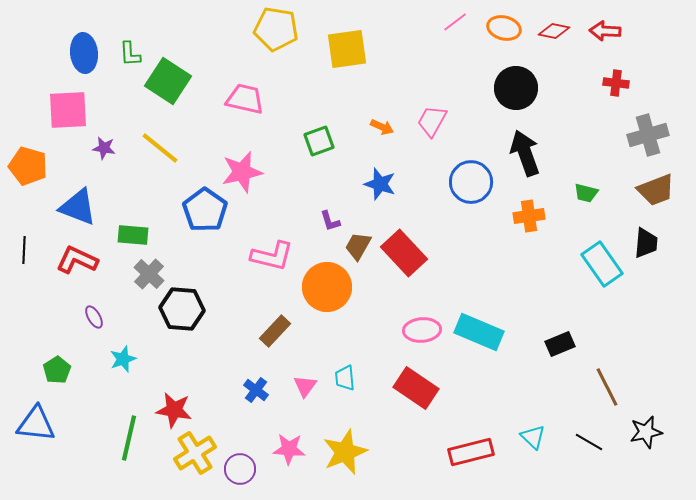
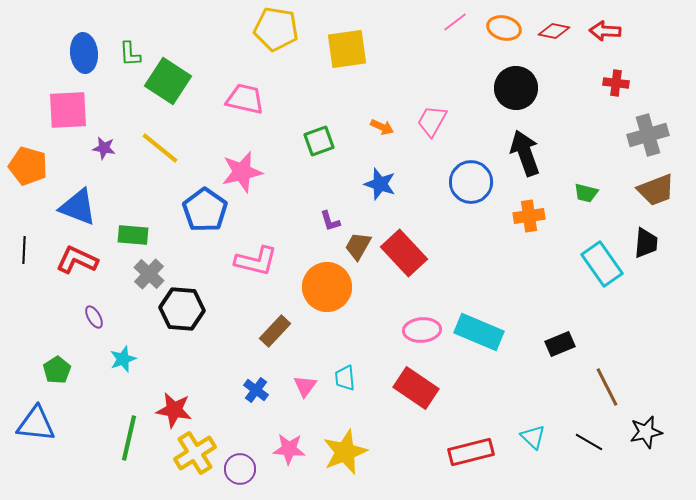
pink L-shape at (272, 256): moved 16 px left, 5 px down
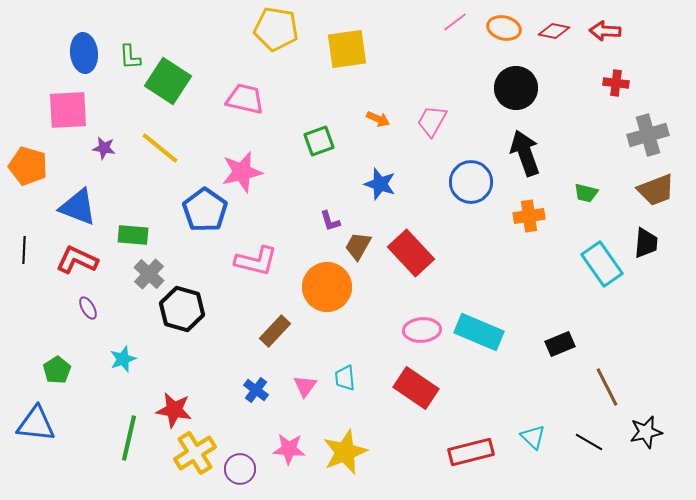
green L-shape at (130, 54): moved 3 px down
orange arrow at (382, 127): moved 4 px left, 8 px up
red rectangle at (404, 253): moved 7 px right
black hexagon at (182, 309): rotated 12 degrees clockwise
purple ellipse at (94, 317): moved 6 px left, 9 px up
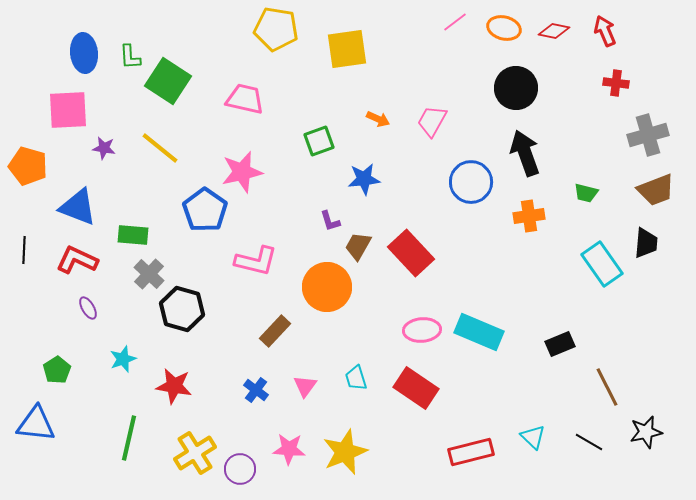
red arrow at (605, 31): rotated 64 degrees clockwise
blue star at (380, 184): moved 16 px left, 5 px up; rotated 24 degrees counterclockwise
cyan trapezoid at (345, 378): moved 11 px right; rotated 12 degrees counterclockwise
red star at (174, 410): moved 24 px up
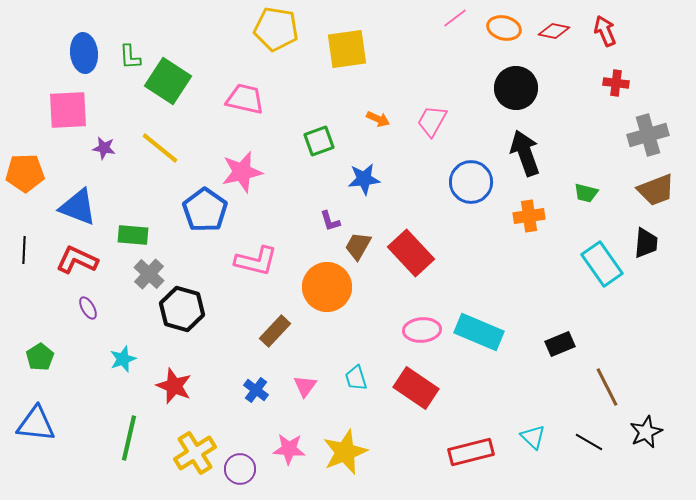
pink line at (455, 22): moved 4 px up
orange pentagon at (28, 166): moved 3 px left, 7 px down; rotated 18 degrees counterclockwise
green pentagon at (57, 370): moved 17 px left, 13 px up
red star at (174, 386): rotated 12 degrees clockwise
black star at (646, 432): rotated 12 degrees counterclockwise
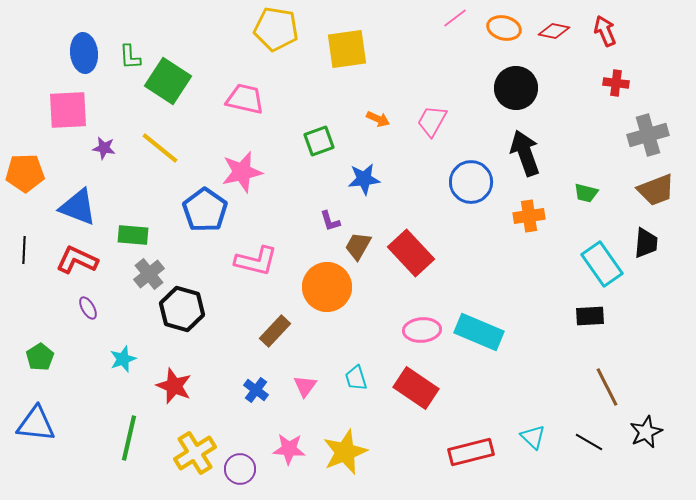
gray cross at (149, 274): rotated 8 degrees clockwise
black rectangle at (560, 344): moved 30 px right, 28 px up; rotated 20 degrees clockwise
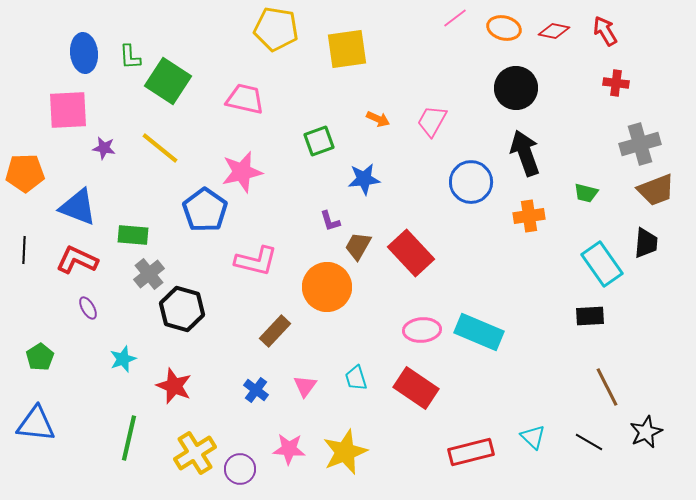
red arrow at (605, 31): rotated 8 degrees counterclockwise
gray cross at (648, 135): moved 8 px left, 9 px down
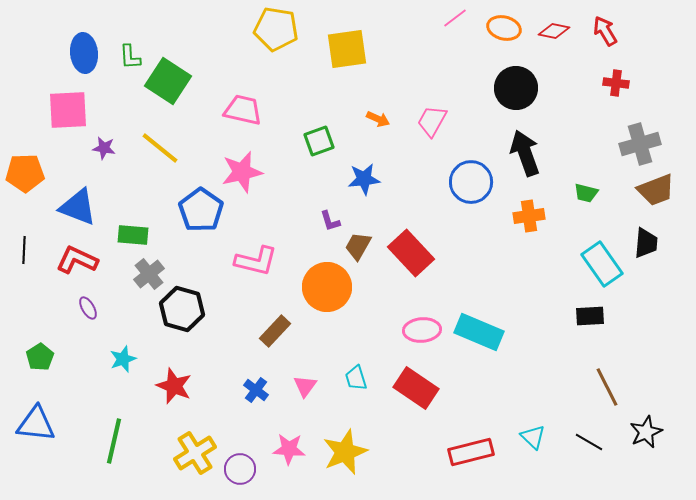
pink trapezoid at (245, 99): moved 2 px left, 11 px down
blue pentagon at (205, 210): moved 4 px left
green line at (129, 438): moved 15 px left, 3 px down
